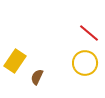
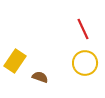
red line: moved 6 px left, 4 px up; rotated 25 degrees clockwise
brown semicircle: moved 3 px right; rotated 84 degrees clockwise
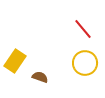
red line: rotated 15 degrees counterclockwise
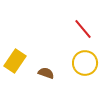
brown semicircle: moved 6 px right, 4 px up
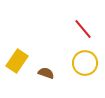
yellow rectangle: moved 2 px right
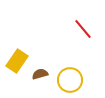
yellow circle: moved 15 px left, 17 px down
brown semicircle: moved 6 px left, 1 px down; rotated 35 degrees counterclockwise
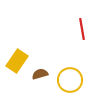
red line: moved 1 px left; rotated 30 degrees clockwise
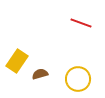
red line: moved 1 px left, 6 px up; rotated 60 degrees counterclockwise
yellow circle: moved 8 px right, 1 px up
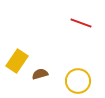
yellow circle: moved 2 px down
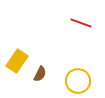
brown semicircle: rotated 133 degrees clockwise
